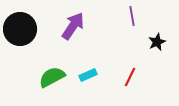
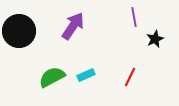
purple line: moved 2 px right, 1 px down
black circle: moved 1 px left, 2 px down
black star: moved 2 px left, 3 px up
cyan rectangle: moved 2 px left
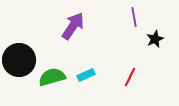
black circle: moved 29 px down
green semicircle: rotated 12 degrees clockwise
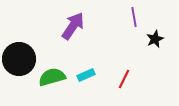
black circle: moved 1 px up
red line: moved 6 px left, 2 px down
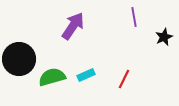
black star: moved 9 px right, 2 px up
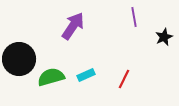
green semicircle: moved 1 px left
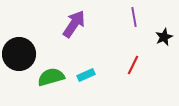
purple arrow: moved 1 px right, 2 px up
black circle: moved 5 px up
red line: moved 9 px right, 14 px up
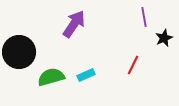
purple line: moved 10 px right
black star: moved 1 px down
black circle: moved 2 px up
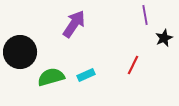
purple line: moved 1 px right, 2 px up
black circle: moved 1 px right
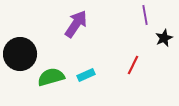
purple arrow: moved 2 px right
black circle: moved 2 px down
